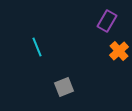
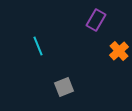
purple rectangle: moved 11 px left, 1 px up
cyan line: moved 1 px right, 1 px up
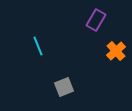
orange cross: moved 3 px left
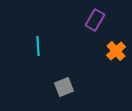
purple rectangle: moved 1 px left
cyan line: rotated 18 degrees clockwise
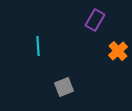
orange cross: moved 2 px right
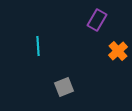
purple rectangle: moved 2 px right
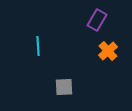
orange cross: moved 10 px left
gray square: rotated 18 degrees clockwise
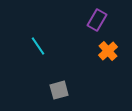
cyan line: rotated 30 degrees counterclockwise
gray square: moved 5 px left, 3 px down; rotated 12 degrees counterclockwise
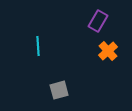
purple rectangle: moved 1 px right, 1 px down
cyan line: rotated 30 degrees clockwise
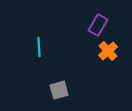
purple rectangle: moved 4 px down
cyan line: moved 1 px right, 1 px down
